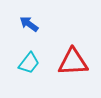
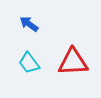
cyan trapezoid: rotated 105 degrees clockwise
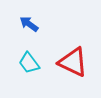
red triangle: rotated 28 degrees clockwise
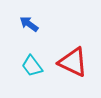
cyan trapezoid: moved 3 px right, 3 px down
